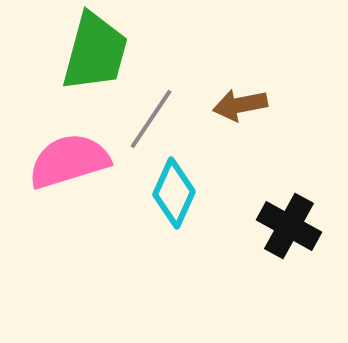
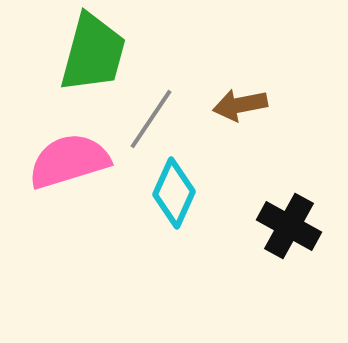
green trapezoid: moved 2 px left, 1 px down
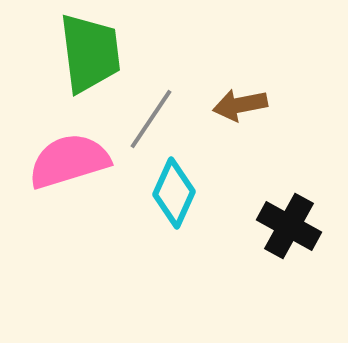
green trapezoid: moved 3 px left; rotated 22 degrees counterclockwise
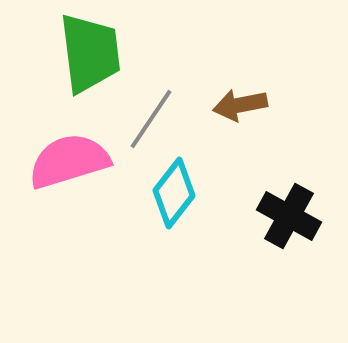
cyan diamond: rotated 14 degrees clockwise
black cross: moved 10 px up
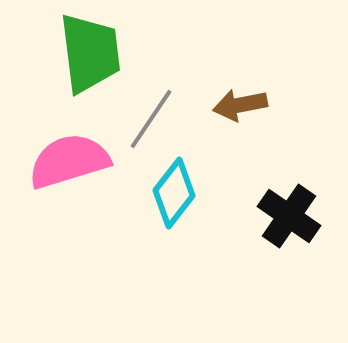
black cross: rotated 6 degrees clockwise
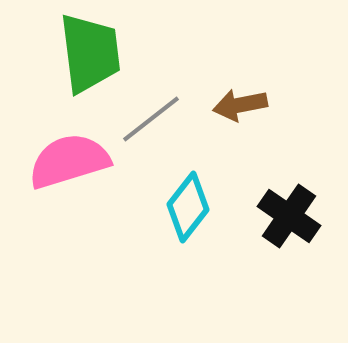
gray line: rotated 18 degrees clockwise
cyan diamond: moved 14 px right, 14 px down
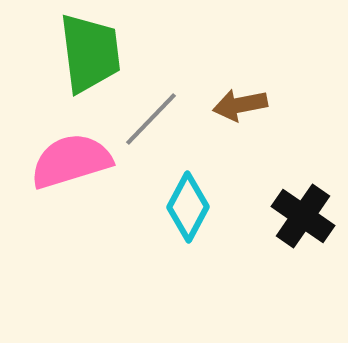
gray line: rotated 8 degrees counterclockwise
pink semicircle: moved 2 px right
cyan diamond: rotated 10 degrees counterclockwise
black cross: moved 14 px right
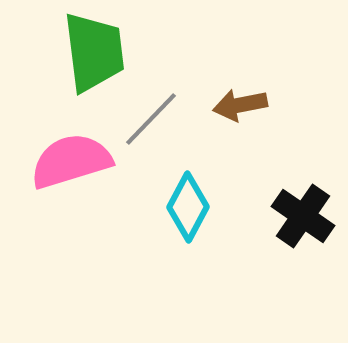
green trapezoid: moved 4 px right, 1 px up
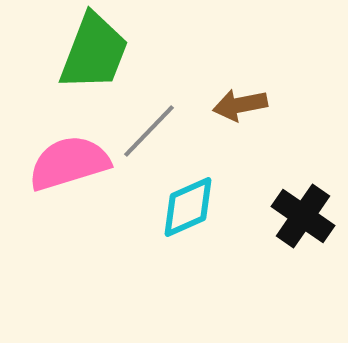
green trapezoid: rotated 28 degrees clockwise
gray line: moved 2 px left, 12 px down
pink semicircle: moved 2 px left, 2 px down
cyan diamond: rotated 38 degrees clockwise
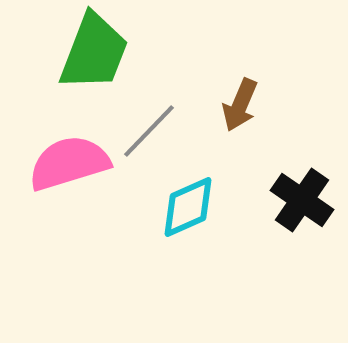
brown arrow: rotated 56 degrees counterclockwise
black cross: moved 1 px left, 16 px up
